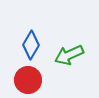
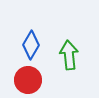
green arrow: rotated 108 degrees clockwise
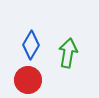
green arrow: moved 1 px left, 2 px up; rotated 16 degrees clockwise
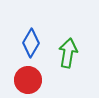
blue diamond: moved 2 px up
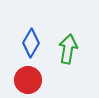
green arrow: moved 4 px up
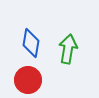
blue diamond: rotated 20 degrees counterclockwise
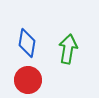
blue diamond: moved 4 px left
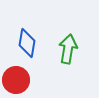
red circle: moved 12 px left
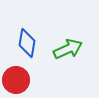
green arrow: rotated 56 degrees clockwise
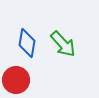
green arrow: moved 5 px left, 5 px up; rotated 72 degrees clockwise
